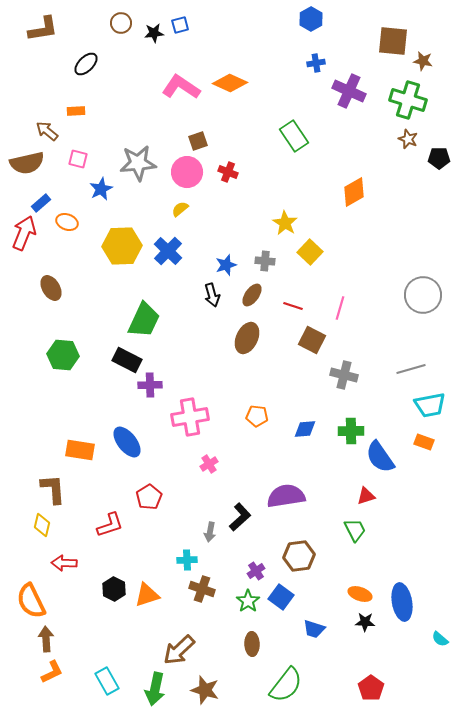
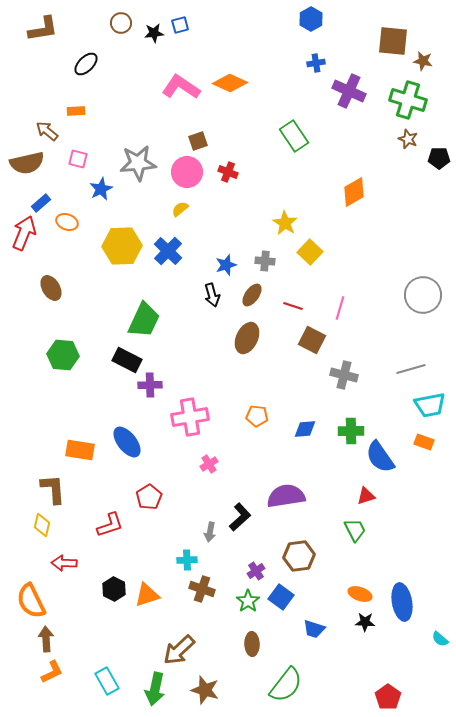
red pentagon at (371, 688): moved 17 px right, 9 px down
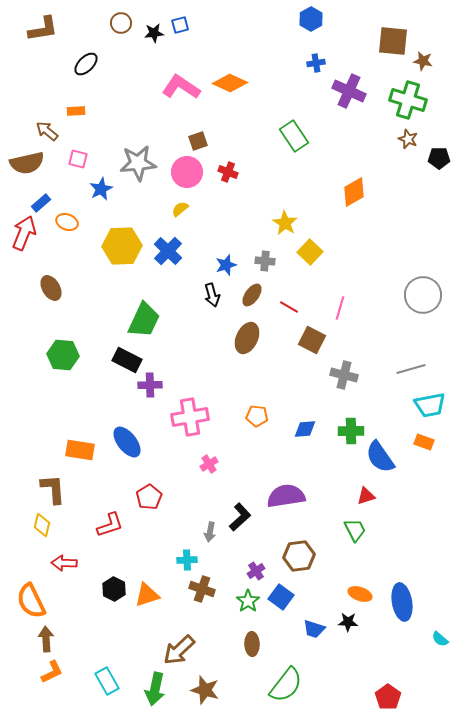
red line at (293, 306): moved 4 px left, 1 px down; rotated 12 degrees clockwise
black star at (365, 622): moved 17 px left
